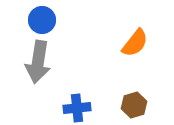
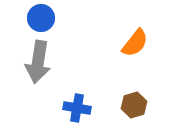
blue circle: moved 1 px left, 2 px up
blue cross: rotated 16 degrees clockwise
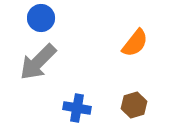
gray arrow: rotated 36 degrees clockwise
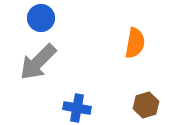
orange semicircle: rotated 28 degrees counterclockwise
brown hexagon: moved 12 px right
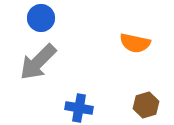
orange semicircle: rotated 92 degrees clockwise
blue cross: moved 2 px right
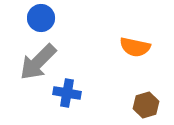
orange semicircle: moved 4 px down
blue cross: moved 12 px left, 15 px up
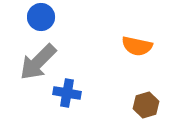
blue circle: moved 1 px up
orange semicircle: moved 2 px right, 1 px up
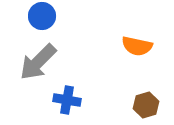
blue circle: moved 1 px right, 1 px up
blue cross: moved 7 px down
